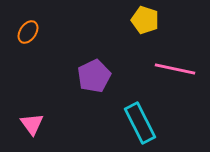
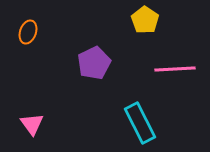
yellow pentagon: rotated 16 degrees clockwise
orange ellipse: rotated 15 degrees counterclockwise
pink line: rotated 15 degrees counterclockwise
purple pentagon: moved 13 px up
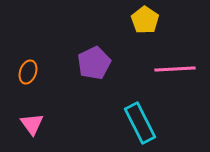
orange ellipse: moved 40 px down
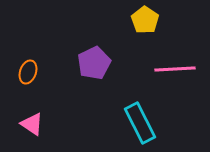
pink triangle: rotated 20 degrees counterclockwise
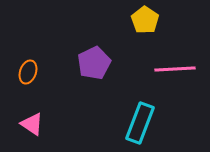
cyan rectangle: rotated 48 degrees clockwise
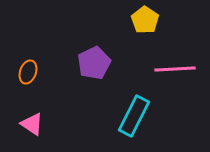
cyan rectangle: moved 6 px left, 7 px up; rotated 6 degrees clockwise
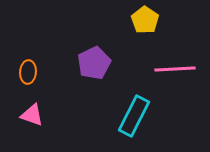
orange ellipse: rotated 15 degrees counterclockwise
pink triangle: moved 9 px up; rotated 15 degrees counterclockwise
